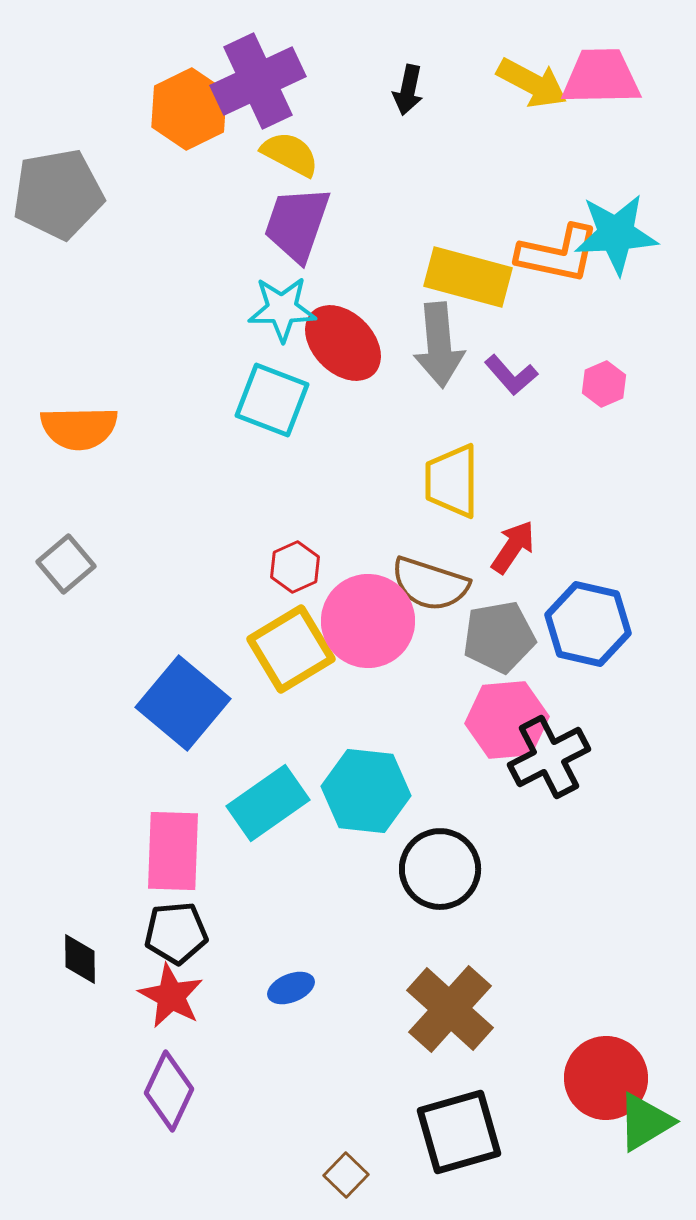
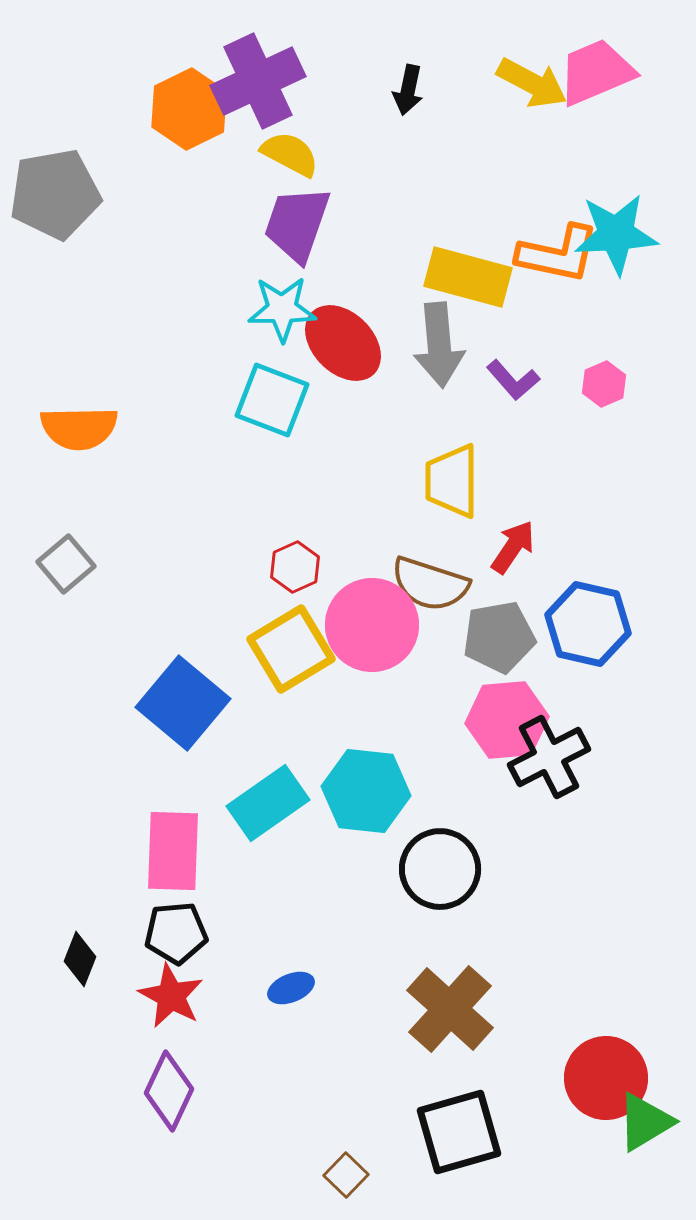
pink trapezoid at (601, 77): moved 5 px left, 5 px up; rotated 22 degrees counterclockwise
gray pentagon at (58, 194): moved 3 px left
purple L-shape at (511, 375): moved 2 px right, 5 px down
pink circle at (368, 621): moved 4 px right, 4 px down
black diamond at (80, 959): rotated 22 degrees clockwise
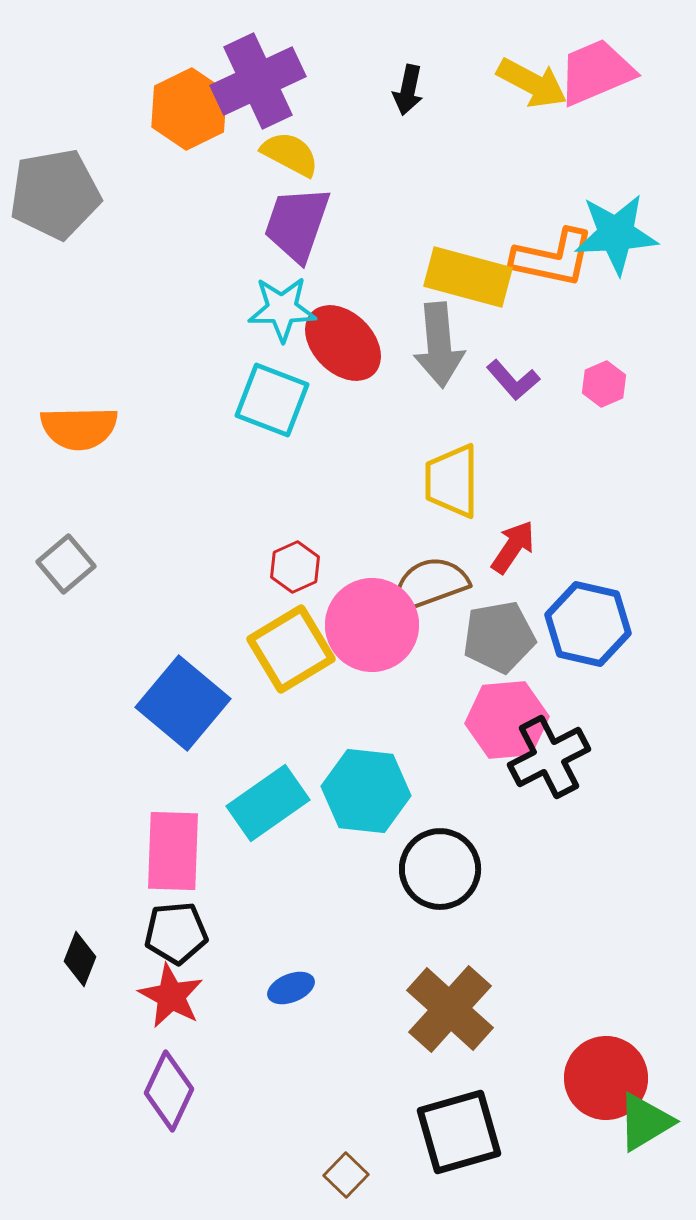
orange L-shape at (558, 254): moved 5 px left, 4 px down
brown semicircle at (430, 584): rotated 142 degrees clockwise
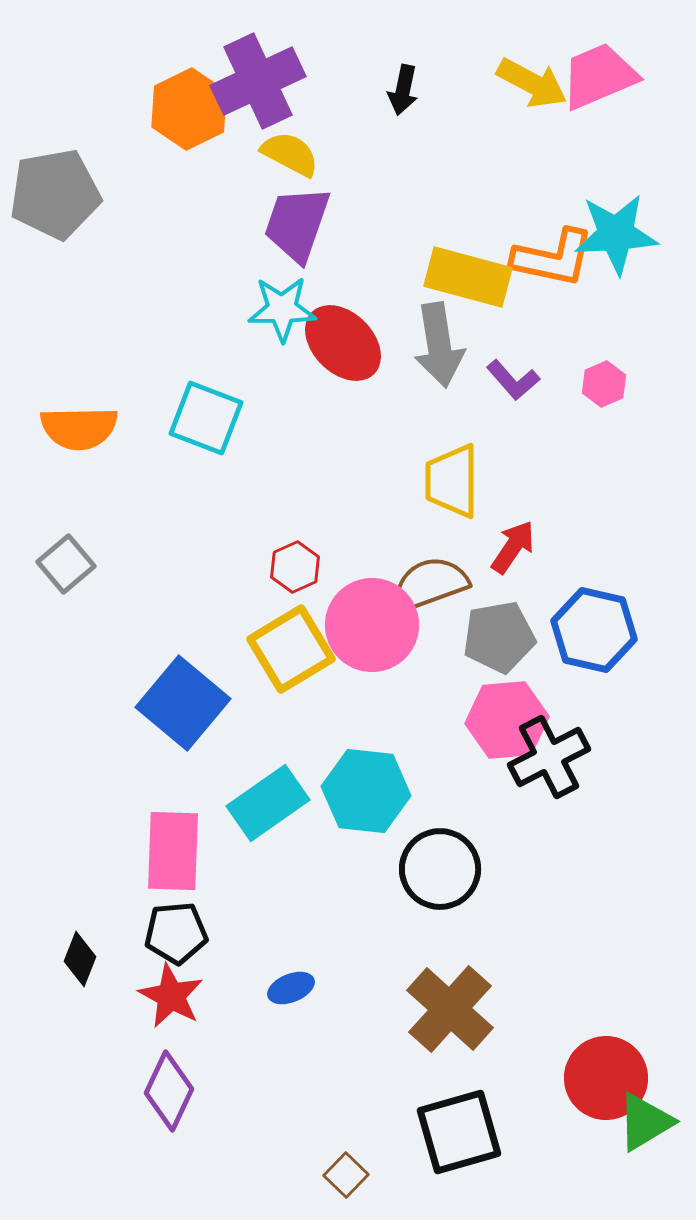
pink trapezoid at (596, 72): moved 3 px right, 4 px down
black arrow at (408, 90): moved 5 px left
gray arrow at (439, 345): rotated 4 degrees counterclockwise
cyan square at (272, 400): moved 66 px left, 18 px down
blue hexagon at (588, 624): moved 6 px right, 6 px down
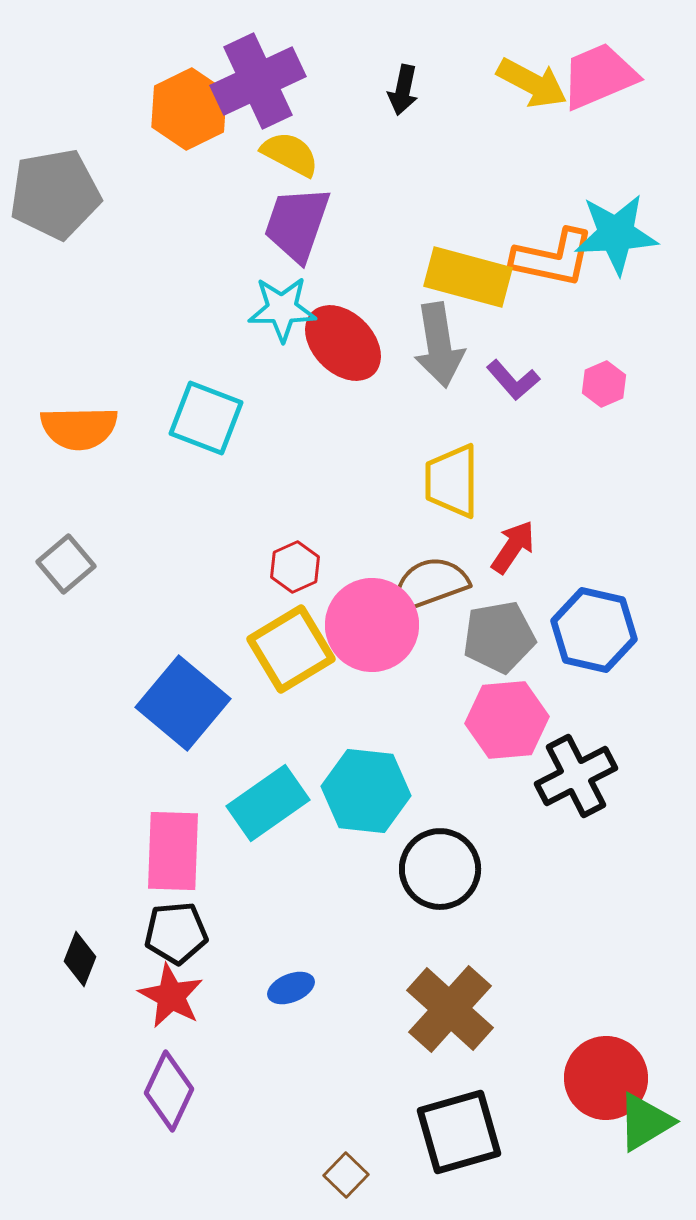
black cross at (549, 757): moved 27 px right, 19 px down
